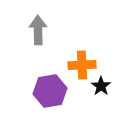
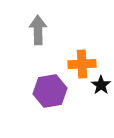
orange cross: moved 1 px up
black star: moved 1 px up
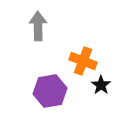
gray arrow: moved 4 px up
orange cross: moved 1 px right, 3 px up; rotated 24 degrees clockwise
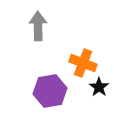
orange cross: moved 2 px down
black star: moved 2 px left, 2 px down
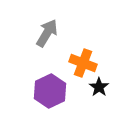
gray arrow: moved 9 px right, 7 px down; rotated 32 degrees clockwise
purple hexagon: rotated 16 degrees counterclockwise
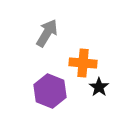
orange cross: rotated 16 degrees counterclockwise
purple hexagon: rotated 12 degrees counterclockwise
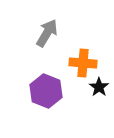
purple hexagon: moved 4 px left
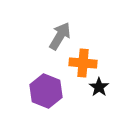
gray arrow: moved 13 px right, 3 px down
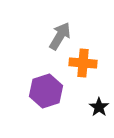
black star: moved 20 px down
purple hexagon: rotated 20 degrees clockwise
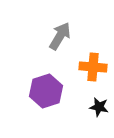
orange cross: moved 10 px right, 4 px down
black star: rotated 24 degrees counterclockwise
